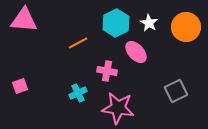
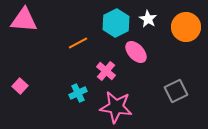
white star: moved 1 px left, 4 px up
pink cross: moved 1 px left; rotated 30 degrees clockwise
pink square: rotated 28 degrees counterclockwise
pink star: moved 2 px left, 1 px up
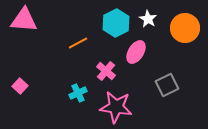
orange circle: moved 1 px left, 1 px down
pink ellipse: rotated 75 degrees clockwise
gray square: moved 9 px left, 6 px up
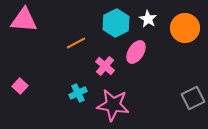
orange line: moved 2 px left
pink cross: moved 1 px left, 5 px up
gray square: moved 26 px right, 13 px down
pink star: moved 3 px left, 2 px up
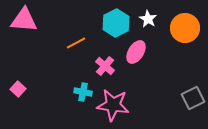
pink square: moved 2 px left, 3 px down
cyan cross: moved 5 px right, 1 px up; rotated 36 degrees clockwise
